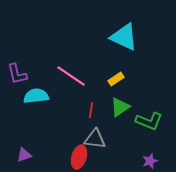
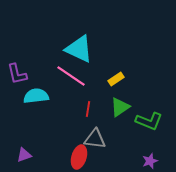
cyan triangle: moved 45 px left, 12 px down
red line: moved 3 px left, 1 px up
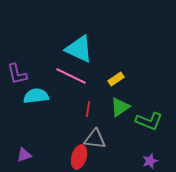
pink line: rotated 8 degrees counterclockwise
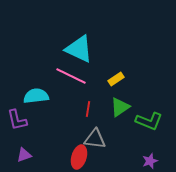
purple L-shape: moved 46 px down
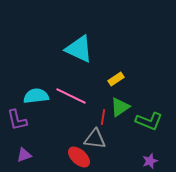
pink line: moved 20 px down
red line: moved 15 px right, 8 px down
red ellipse: rotated 65 degrees counterclockwise
